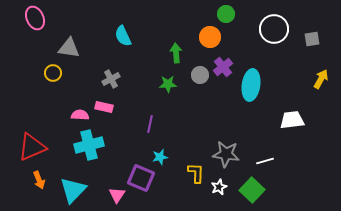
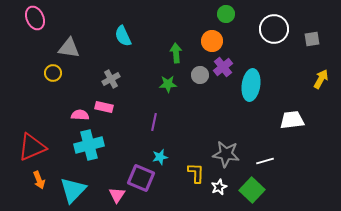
orange circle: moved 2 px right, 4 px down
purple line: moved 4 px right, 2 px up
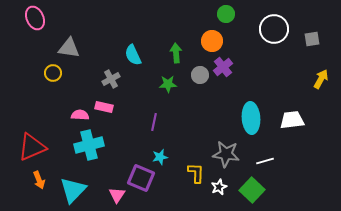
cyan semicircle: moved 10 px right, 19 px down
cyan ellipse: moved 33 px down; rotated 12 degrees counterclockwise
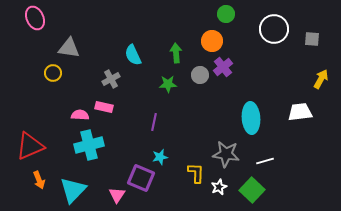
gray square: rotated 14 degrees clockwise
white trapezoid: moved 8 px right, 8 px up
red triangle: moved 2 px left, 1 px up
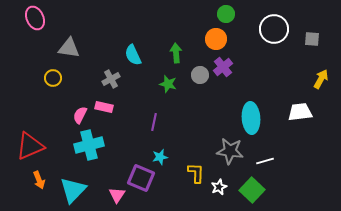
orange circle: moved 4 px right, 2 px up
yellow circle: moved 5 px down
green star: rotated 18 degrees clockwise
pink semicircle: rotated 66 degrees counterclockwise
gray star: moved 4 px right, 3 px up
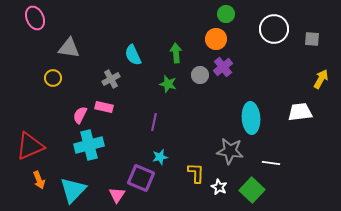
white line: moved 6 px right, 2 px down; rotated 24 degrees clockwise
white star: rotated 21 degrees counterclockwise
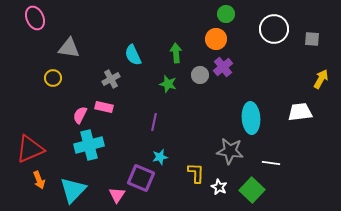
red triangle: moved 3 px down
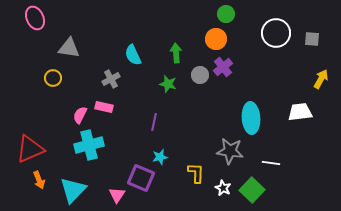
white circle: moved 2 px right, 4 px down
white star: moved 4 px right, 1 px down
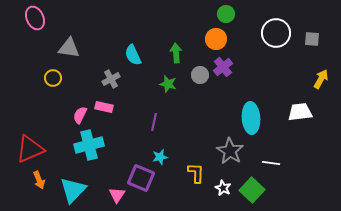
gray star: rotated 24 degrees clockwise
